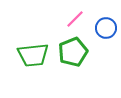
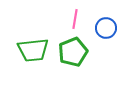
pink line: rotated 36 degrees counterclockwise
green trapezoid: moved 5 px up
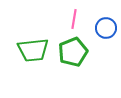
pink line: moved 1 px left
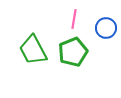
green trapezoid: rotated 68 degrees clockwise
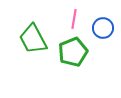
blue circle: moved 3 px left
green trapezoid: moved 11 px up
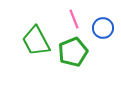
pink line: rotated 30 degrees counterclockwise
green trapezoid: moved 3 px right, 2 px down
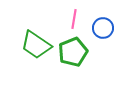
pink line: rotated 30 degrees clockwise
green trapezoid: moved 4 px down; rotated 28 degrees counterclockwise
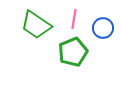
green trapezoid: moved 20 px up
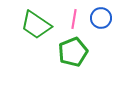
blue circle: moved 2 px left, 10 px up
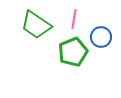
blue circle: moved 19 px down
